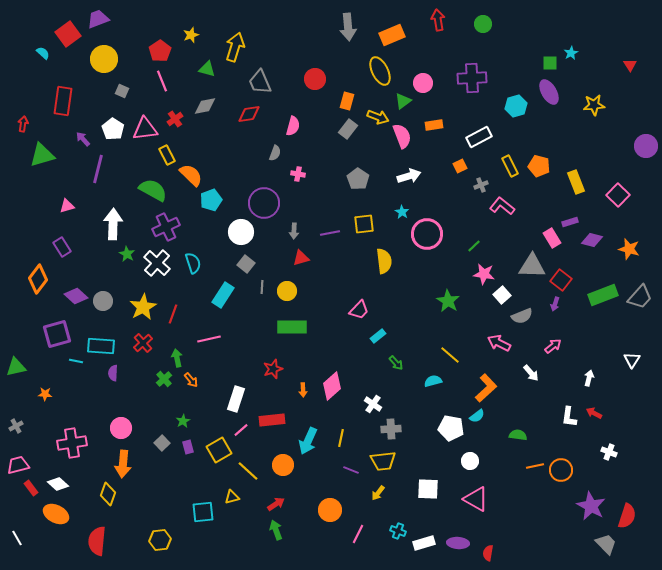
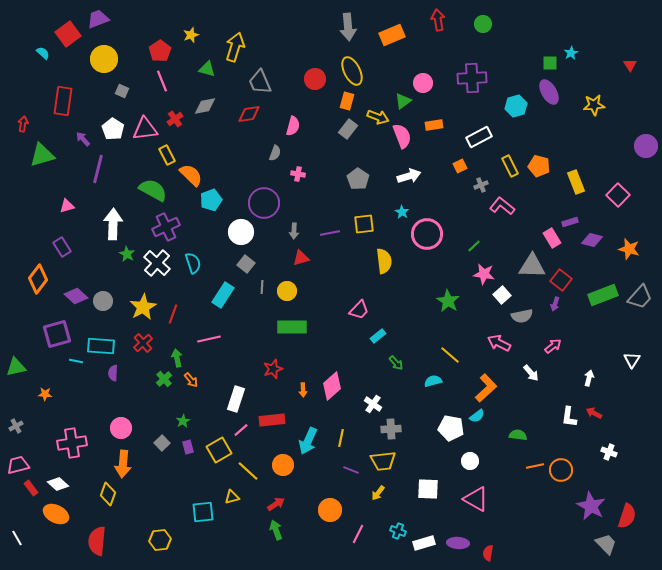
yellow ellipse at (380, 71): moved 28 px left
gray semicircle at (522, 316): rotated 10 degrees clockwise
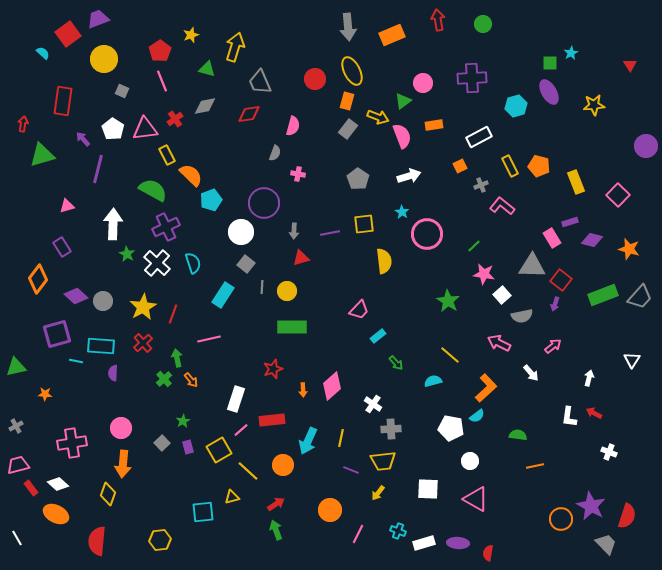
orange circle at (561, 470): moved 49 px down
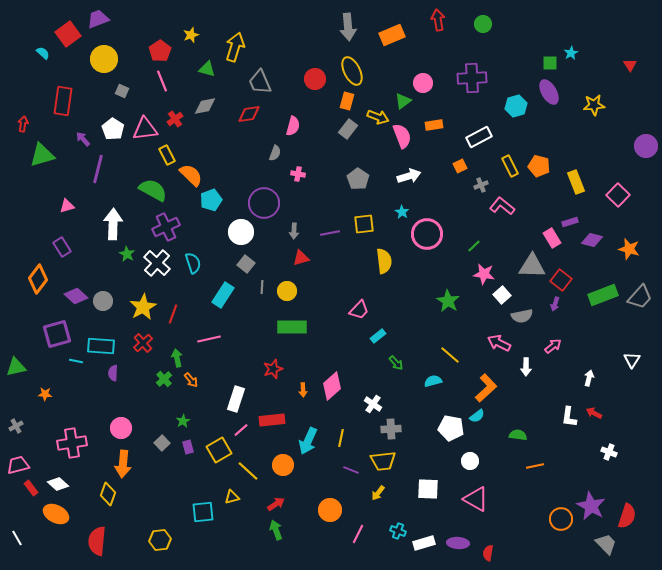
white arrow at (531, 373): moved 5 px left, 6 px up; rotated 42 degrees clockwise
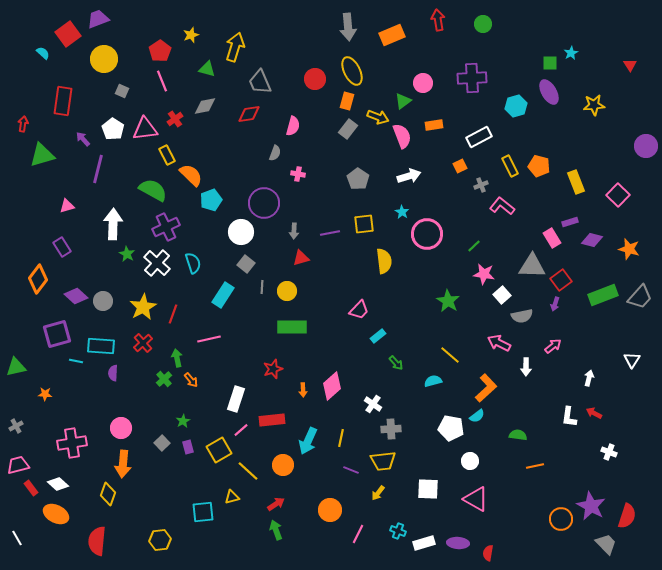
red square at (561, 280): rotated 15 degrees clockwise
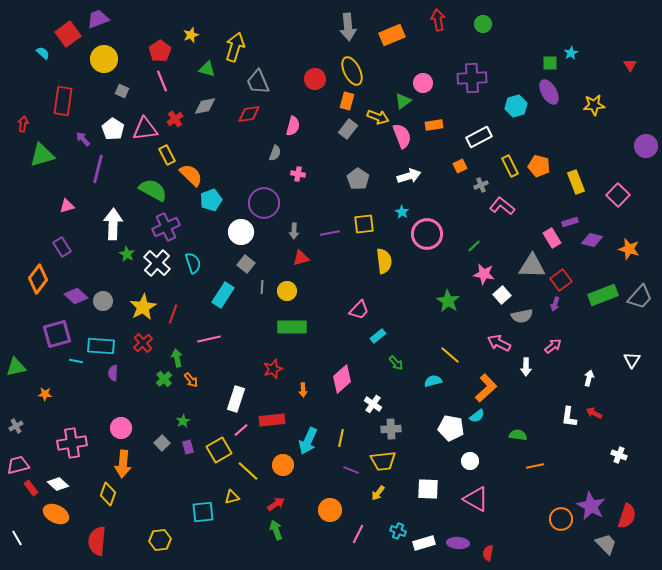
gray trapezoid at (260, 82): moved 2 px left
pink diamond at (332, 386): moved 10 px right, 7 px up
white cross at (609, 452): moved 10 px right, 3 px down
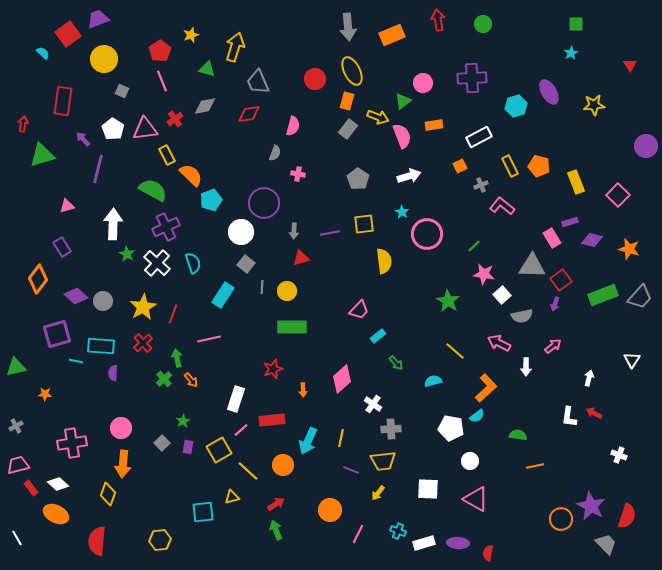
green square at (550, 63): moved 26 px right, 39 px up
yellow line at (450, 355): moved 5 px right, 4 px up
purple rectangle at (188, 447): rotated 24 degrees clockwise
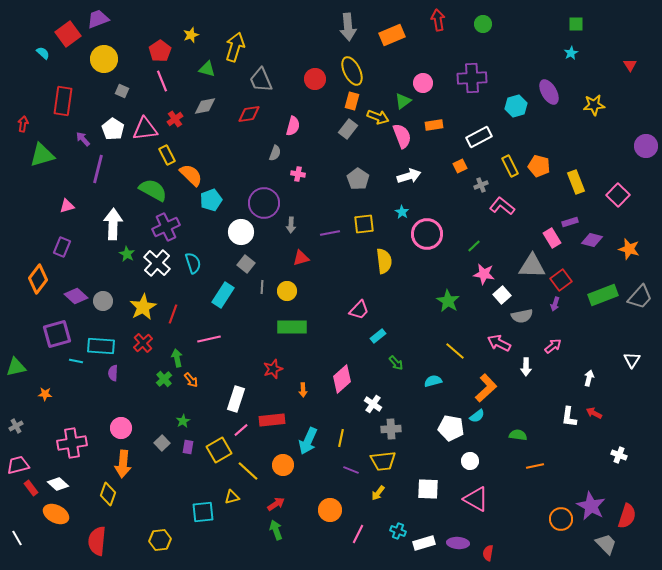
gray trapezoid at (258, 82): moved 3 px right, 2 px up
orange rectangle at (347, 101): moved 5 px right
gray arrow at (294, 231): moved 3 px left, 6 px up
purple rectangle at (62, 247): rotated 54 degrees clockwise
